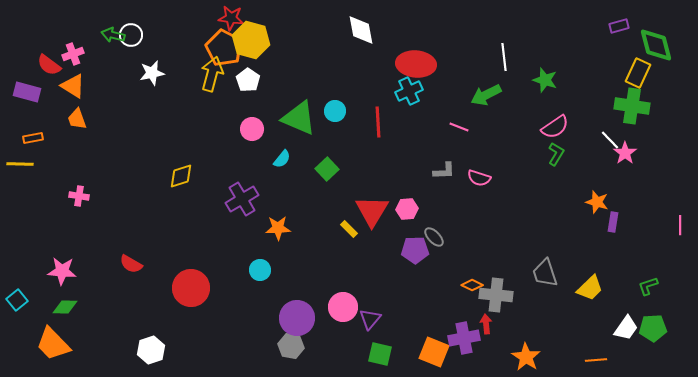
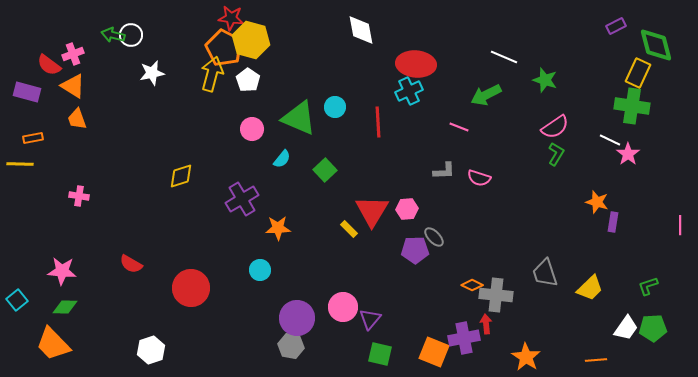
purple rectangle at (619, 26): moved 3 px left; rotated 12 degrees counterclockwise
white line at (504, 57): rotated 60 degrees counterclockwise
cyan circle at (335, 111): moved 4 px up
white line at (610, 140): rotated 20 degrees counterclockwise
pink star at (625, 153): moved 3 px right, 1 px down
green square at (327, 169): moved 2 px left, 1 px down
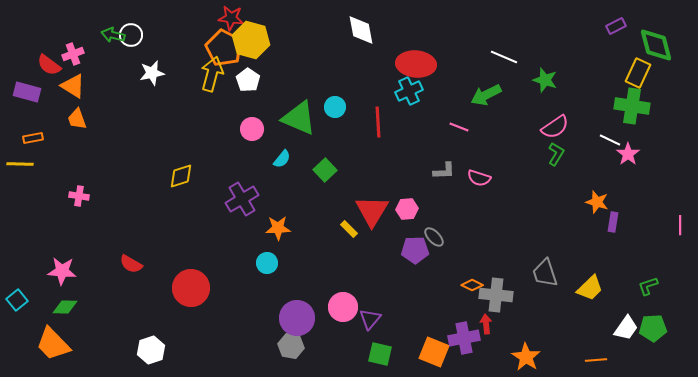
cyan circle at (260, 270): moved 7 px right, 7 px up
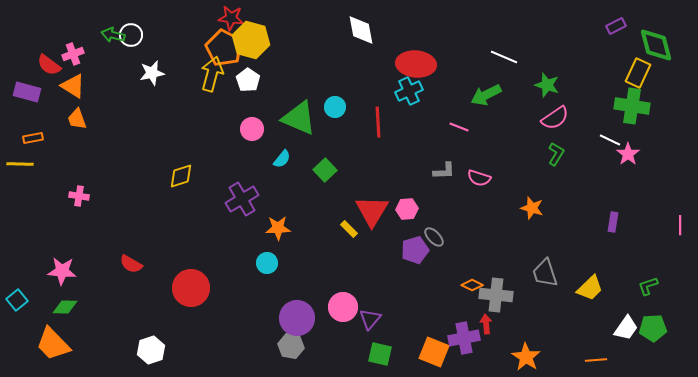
green star at (545, 80): moved 2 px right, 5 px down
pink semicircle at (555, 127): moved 9 px up
orange star at (597, 202): moved 65 px left, 6 px down
purple pentagon at (415, 250): rotated 16 degrees counterclockwise
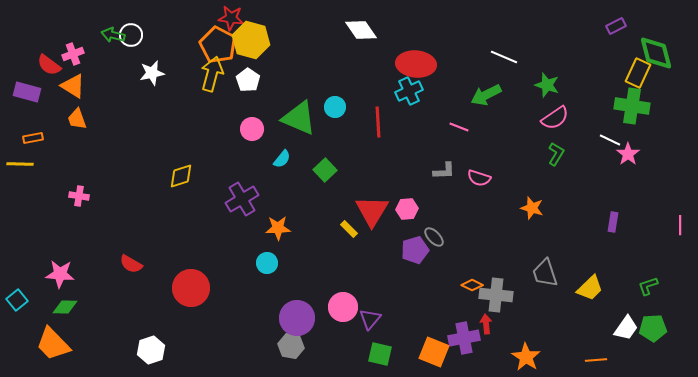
white diamond at (361, 30): rotated 24 degrees counterclockwise
green diamond at (656, 45): moved 8 px down
orange pentagon at (224, 48): moved 6 px left, 3 px up
pink star at (62, 271): moved 2 px left, 3 px down
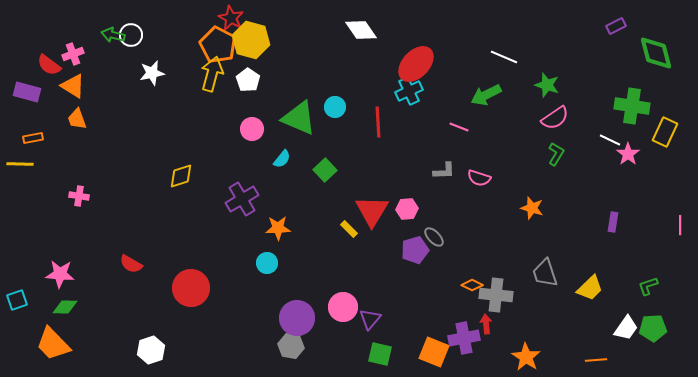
red star at (231, 18): rotated 20 degrees clockwise
red ellipse at (416, 64): rotated 51 degrees counterclockwise
yellow rectangle at (638, 73): moved 27 px right, 59 px down
cyan square at (17, 300): rotated 20 degrees clockwise
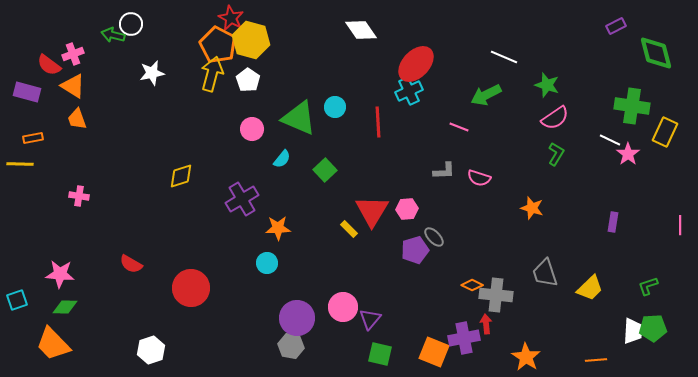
white circle at (131, 35): moved 11 px up
white trapezoid at (626, 328): moved 7 px right, 3 px down; rotated 32 degrees counterclockwise
